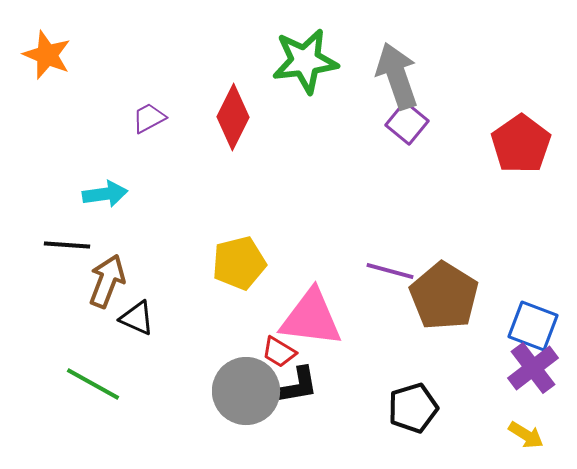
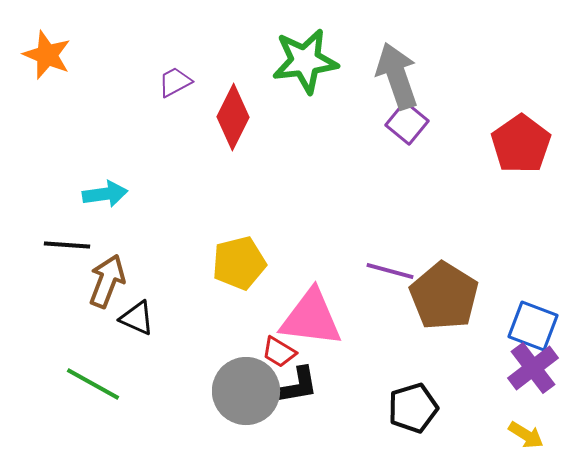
purple trapezoid: moved 26 px right, 36 px up
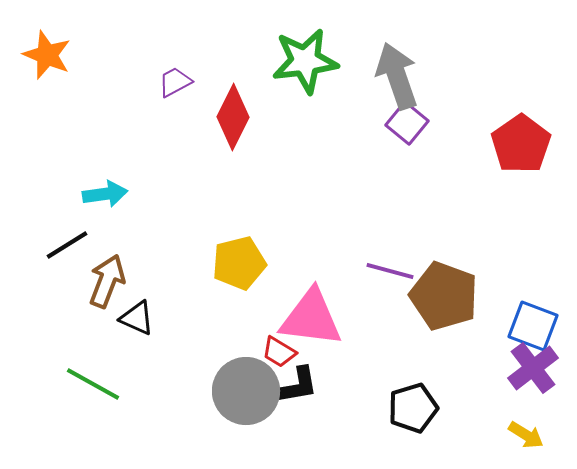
black line: rotated 36 degrees counterclockwise
brown pentagon: rotated 12 degrees counterclockwise
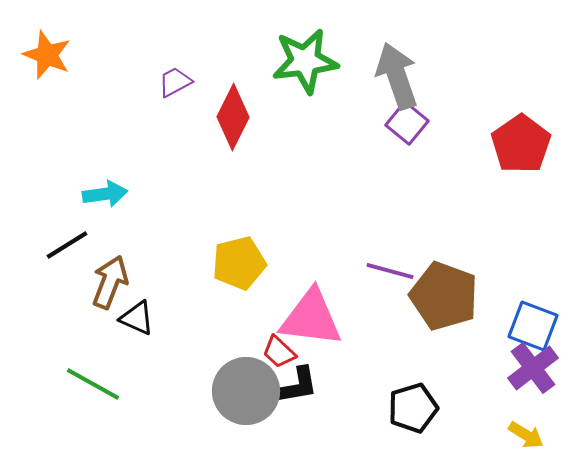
brown arrow: moved 3 px right, 1 px down
red trapezoid: rotated 12 degrees clockwise
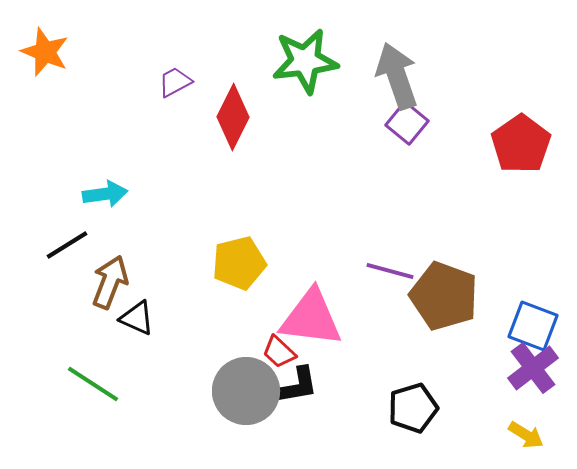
orange star: moved 2 px left, 3 px up
green line: rotated 4 degrees clockwise
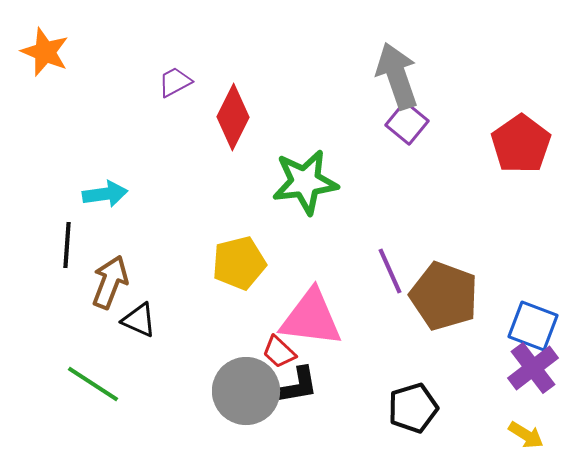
green star: moved 121 px down
black line: rotated 54 degrees counterclockwise
purple line: rotated 51 degrees clockwise
black triangle: moved 2 px right, 2 px down
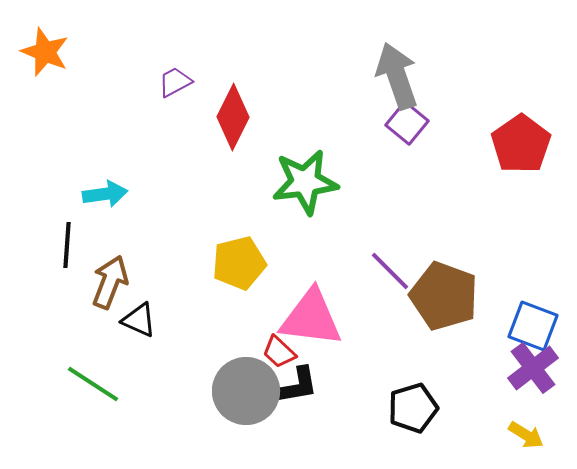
purple line: rotated 21 degrees counterclockwise
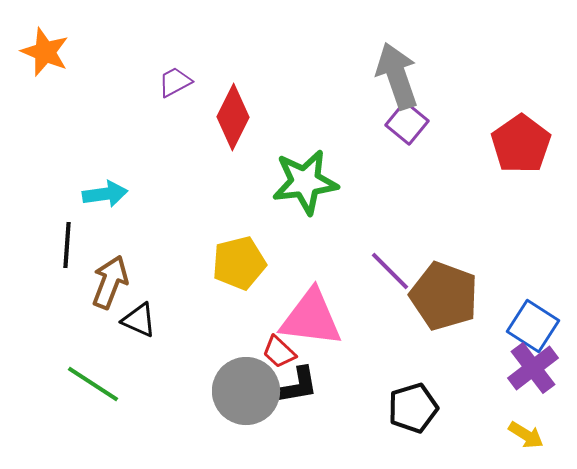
blue square: rotated 12 degrees clockwise
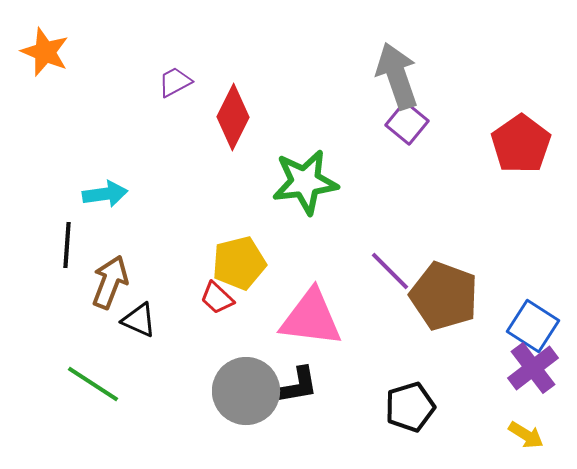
red trapezoid: moved 62 px left, 54 px up
black pentagon: moved 3 px left, 1 px up
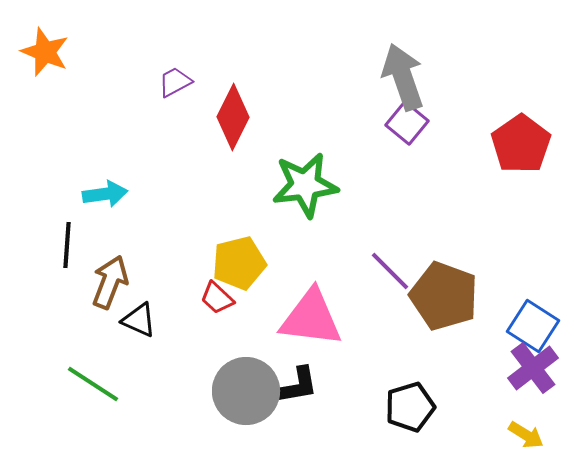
gray arrow: moved 6 px right, 1 px down
green star: moved 3 px down
